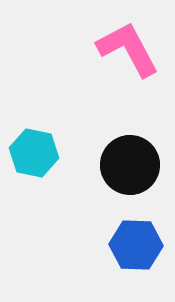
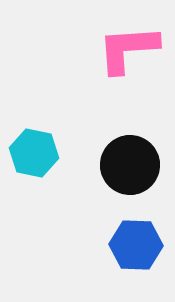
pink L-shape: rotated 66 degrees counterclockwise
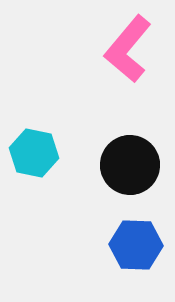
pink L-shape: rotated 46 degrees counterclockwise
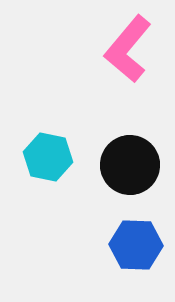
cyan hexagon: moved 14 px right, 4 px down
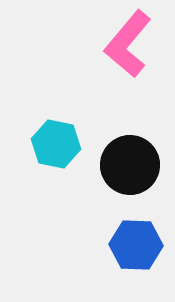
pink L-shape: moved 5 px up
cyan hexagon: moved 8 px right, 13 px up
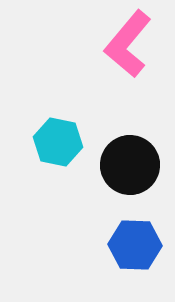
cyan hexagon: moved 2 px right, 2 px up
blue hexagon: moved 1 px left
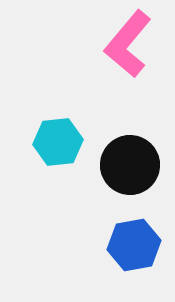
cyan hexagon: rotated 18 degrees counterclockwise
blue hexagon: moved 1 px left; rotated 12 degrees counterclockwise
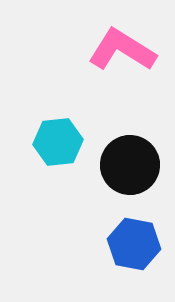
pink L-shape: moved 6 px left, 6 px down; rotated 82 degrees clockwise
blue hexagon: moved 1 px up; rotated 21 degrees clockwise
